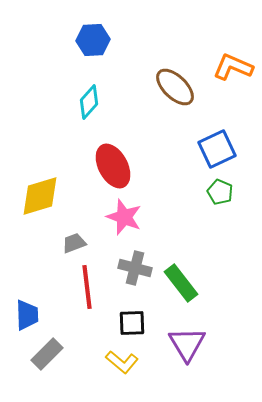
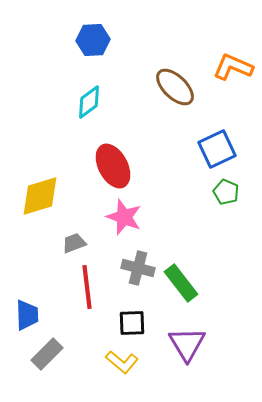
cyan diamond: rotated 12 degrees clockwise
green pentagon: moved 6 px right
gray cross: moved 3 px right
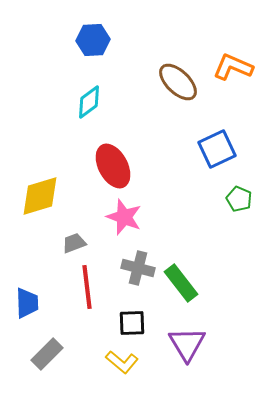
brown ellipse: moved 3 px right, 5 px up
green pentagon: moved 13 px right, 7 px down
blue trapezoid: moved 12 px up
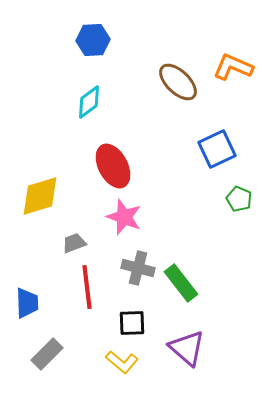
purple triangle: moved 4 px down; rotated 18 degrees counterclockwise
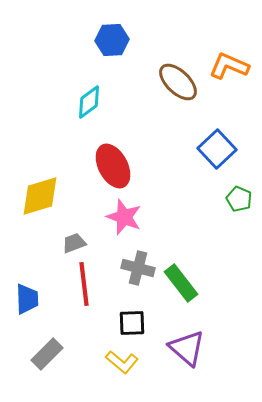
blue hexagon: moved 19 px right
orange L-shape: moved 4 px left, 1 px up
blue square: rotated 18 degrees counterclockwise
red line: moved 3 px left, 3 px up
blue trapezoid: moved 4 px up
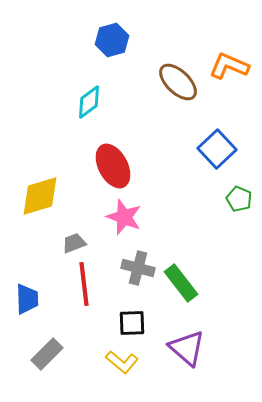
blue hexagon: rotated 12 degrees counterclockwise
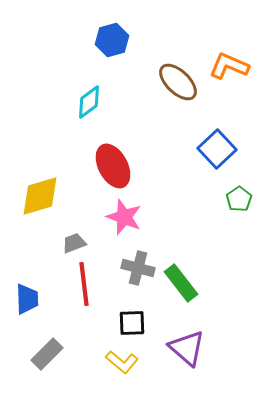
green pentagon: rotated 15 degrees clockwise
